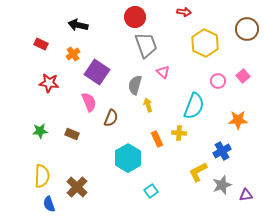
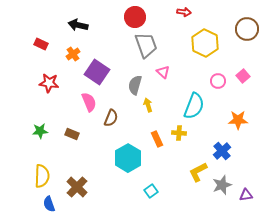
blue cross: rotated 12 degrees counterclockwise
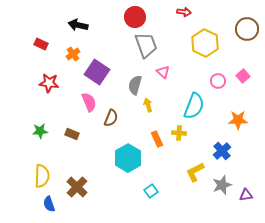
yellow L-shape: moved 3 px left
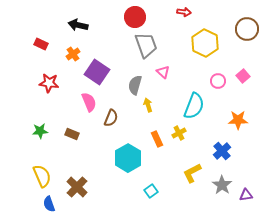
yellow cross: rotated 32 degrees counterclockwise
yellow L-shape: moved 3 px left, 1 px down
yellow semicircle: rotated 25 degrees counterclockwise
gray star: rotated 18 degrees counterclockwise
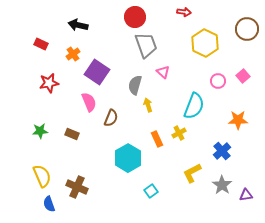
red star: rotated 18 degrees counterclockwise
brown cross: rotated 20 degrees counterclockwise
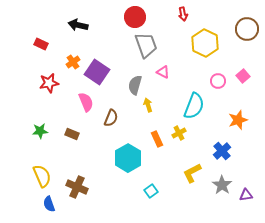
red arrow: moved 1 px left, 2 px down; rotated 72 degrees clockwise
orange cross: moved 8 px down
pink triangle: rotated 16 degrees counterclockwise
pink semicircle: moved 3 px left
orange star: rotated 18 degrees counterclockwise
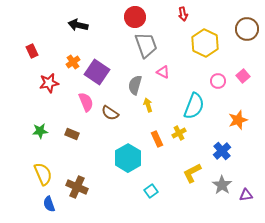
red rectangle: moved 9 px left, 7 px down; rotated 40 degrees clockwise
brown semicircle: moved 1 px left, 5 px up; rotated 102 degrees clockwise
yellow semicircle: moved 1 px right, 2 px up
